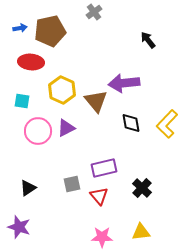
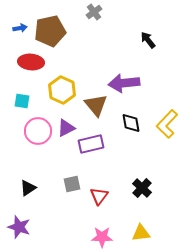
brown triangle: moved 4 px down
purple rectangle: moved 13 px left, 24 px up
red triangle: rotated 18 degrees clockwise
yellow triangle: moved 1 px down
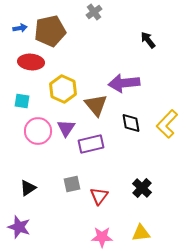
yellow hexagon: moved 1 px right, 1 px up
purple triangle: rotated 30 degrees counterclockwise
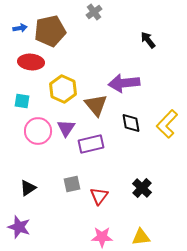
yellow triangle: moved 4 px down
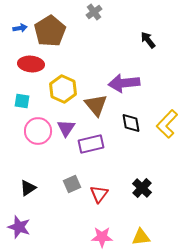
brown pentagon: rotated 20 degrees counterclockwise
red ellipse: moved 2 px down
gray square: rotated 12 degrees counterclockwise
red triangle: moved 2 px up
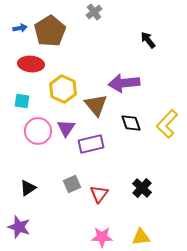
black diamond: rotated 10 degrees counterclockwise
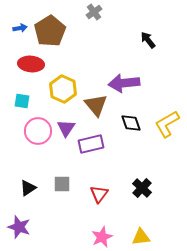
yellow L-shape: rotated 16 degrees clockwise
gray square: moved 10 px left; rotated 24 degrees clockwise
pink star: rotated 25 degrees counterclockwise
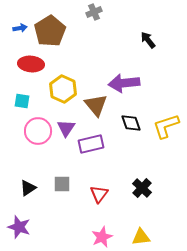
gray cross: rotated 14 degrees clockwise
yellow L-shape: moved 1 px left, 2 px down; rotated 12 degrees clockwise
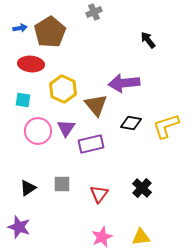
brown pentagon: moved 1 px down
cyan square: moved 1 px right, 1 px up
black diamond: rotated 60 degrees counterclockwise
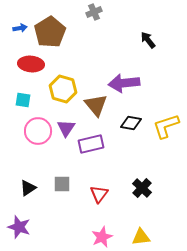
yellow hexagon: rotated 8 degrees counterclockwise
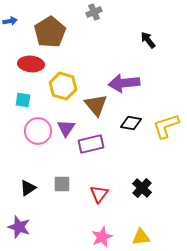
blue arrow: moved 10 px left, 7 px up
yellow hexagon: moved 3 px up
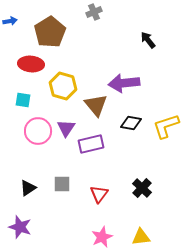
purple star: moved 1 px right
